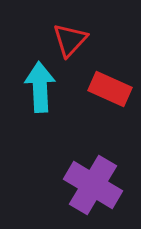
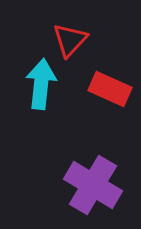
cyan arrow: moved 1 px right, 3 px up; rotated 9 degrees clockwise
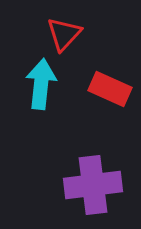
red triangle: moved 6 px left, 6 px up
purple cross: rotated 38 degrees counterclockwise
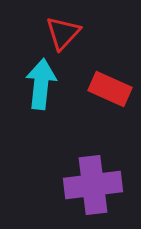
red triangle: moved 1 px left, 1 px up
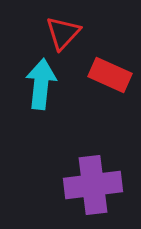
red rectangle: moved 14 px up
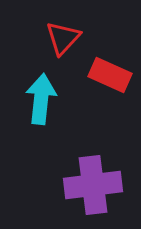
red triangle: moved 5 px down
cyan arrow: moved 15 px down
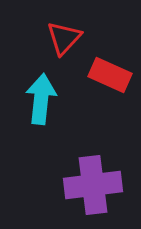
red triangle: moved 1 px right
